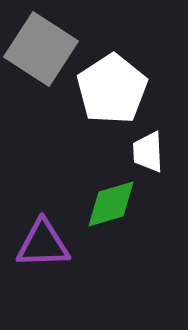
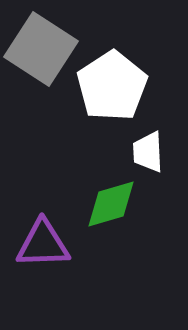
white pentagon: moved 3 px up
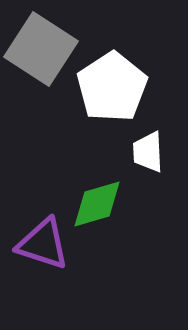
white pentagon: moved 1 px down
green diamond: moved 14 px left
purple triangle: rotated 20 degrees clockwise
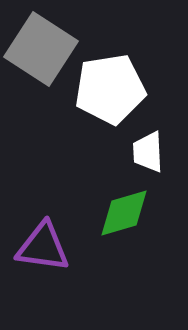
white pentagon: moved 2 px left, 2 px down; rotated 24 degrees clockwise
green diamond: moved 27 px right, 9 px down
purple triangle: moved 3 px down; rotated 10 degrees counterclockwise
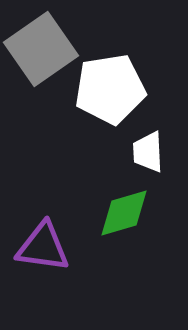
gray square: rotated 22 degrees clockwise
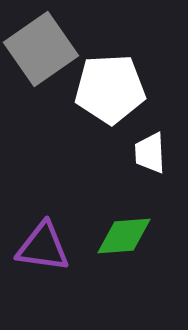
white pentagon: rotated 6 degrees clockwise
white trapezoid: moved 2 px right, 1 px down
green diamond: moved 23 px down; rotated 12 degrees clockwise
